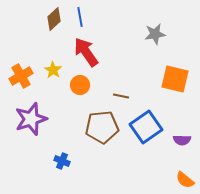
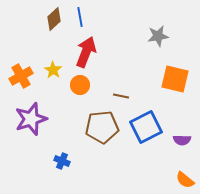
gray star: moved 3 px right, 2 px down
red arrow: rotated 56 degrees clockwise
blue square: rotated 8 degrees clockwise
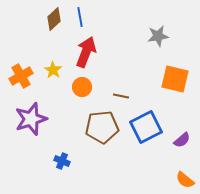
orange circle: moved 2 px right, 2 px down
purple semicircle: rotated 42 degrees counterclockwise
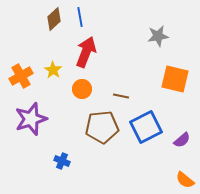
orange circle: moved 2 px down
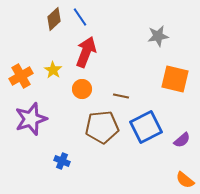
blue line: rotated 24 degrees counterclockwise
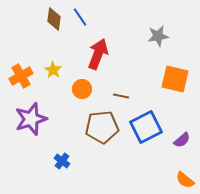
brown diamond: rotated 40 degrees counterclockwise
red arrow: moved 12 px right, 2 px down
blue cross: rotated 14 degrees clockwise
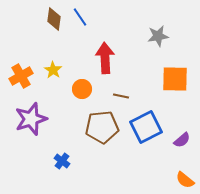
red arrow: moved 7 px right, 4 px down; rotated 24 degrees counterclockwise
orange square: rotated 12 degrees counterclockwise
